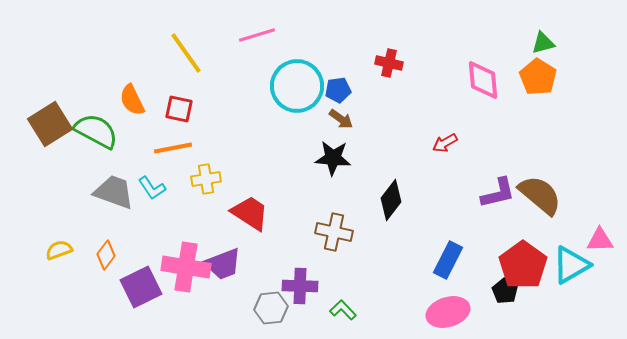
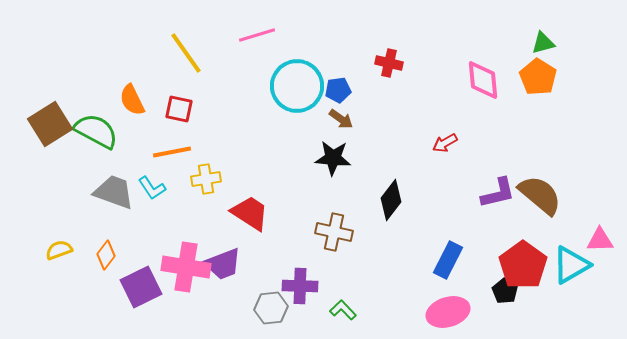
orange line: moved 1 px left, 4 px down
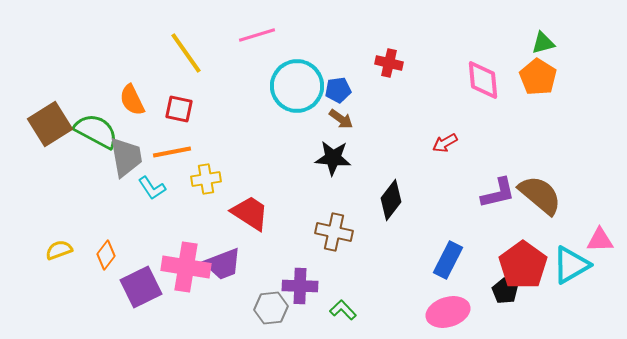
gray trapezoid: moved 12 px right, 35 px up; rotated 60 degrees clockwise
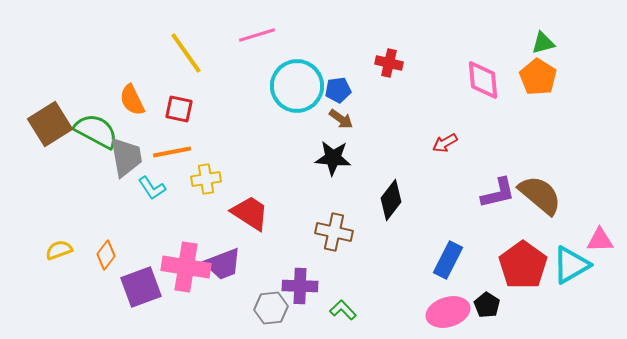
purple square: rotated 6 degrees clockwise
black pentagon: moved 18 px left, 14 px down
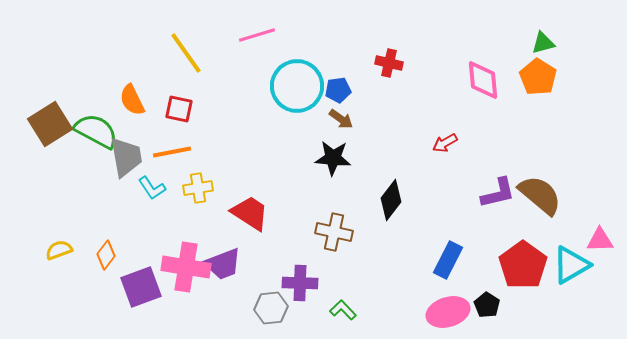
yellow cross: moved 8 px left, 9 px down
purple cross: moved 3 px up
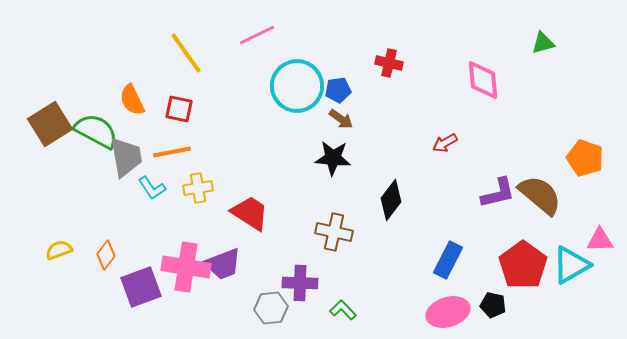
pink line: rotated 9 degrees counterclockwise
orange pentagon: moved 47 px right, 81 px down; rotated 12 degrees counterclockwise
black pentagon: moved 6 px right; rotated 20 degrees counterclockwise
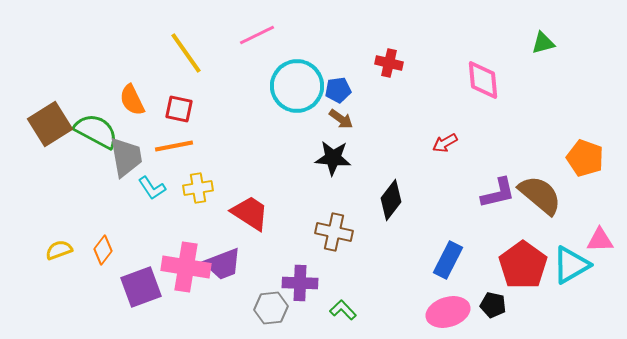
orange line: moved 2 px right, 6 px up
orange diamond: moved 3 px left, 5 px up
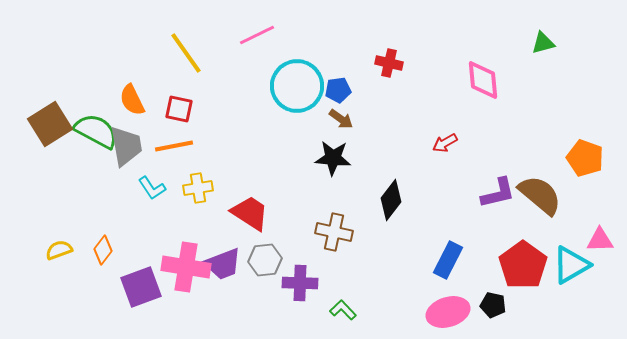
gray trapezoid: moved 11 px up
gray hexagon: moved 6 px left, 48 px up
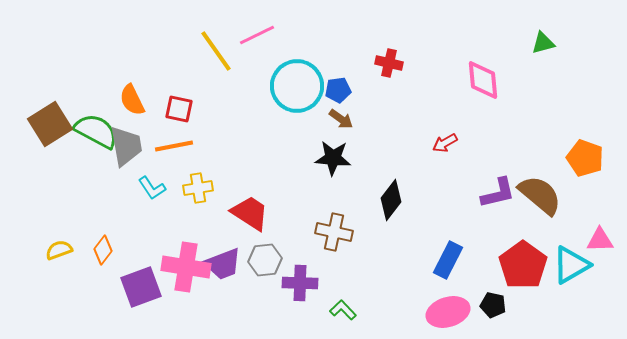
yellow line: moved 30 px right, 2 px up
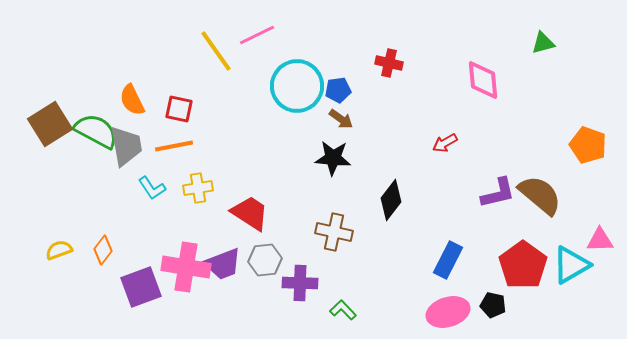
orange pentagon: moved 3 px right, 13 px up
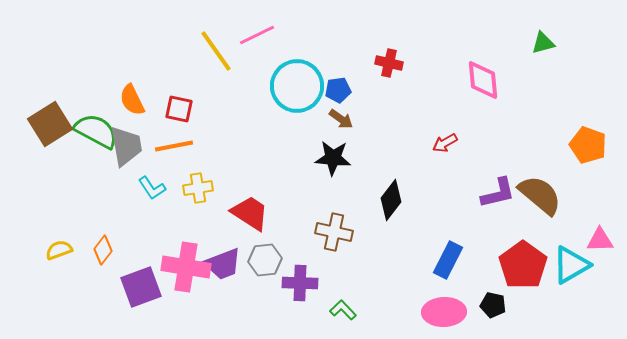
pink ellipse: moved 4 px left; rotated 15 degrees clockwise
